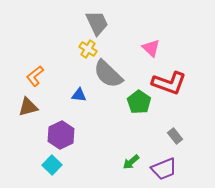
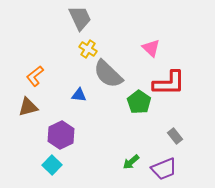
gray trapezoid: moved 17 px left, 5 px up
red L-shape: rotated 20 degrees counterclockwise
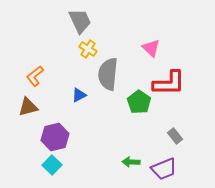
gray trapezoid: moved 3 px down
gray semicircle: rotated 52 degrees clockwise
blue triangle: rotated 35 degrees counterclockwise
purple hexagon: moved 6 px left, 2 px down; rotated 12 degrees clockwise
green arrow: rotated 42 degrees clockwise
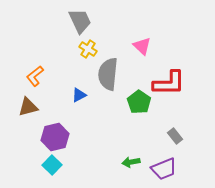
pink triangle: moved 9 px left, 2 px up
green arrow: rotated 12 degrees counterclockwise
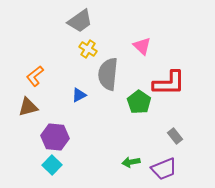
gray trapezoid: rotated 80 degrees clockwise
purple hexagon: rotated 20 degrees clockwise
